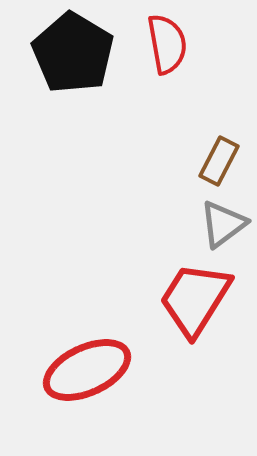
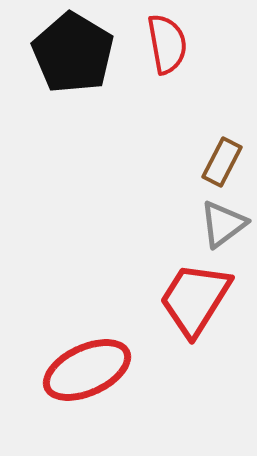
brown rectangle: moved 3 px right, 1 px down
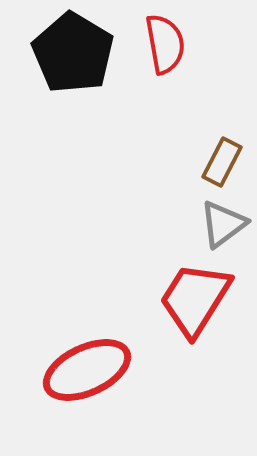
red semicircle: moved 2 px left
